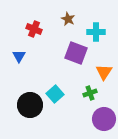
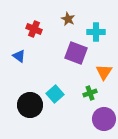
blue triangle: rotated 24 degrees counterclockwise
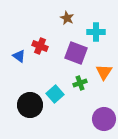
brown star: moved 1 px left, 1 px up
red cross: moved 6 px right, 17 px down
green cross: moved 10 px left, 10 px up
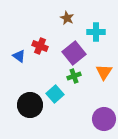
purple square: moved 2 px left; rotated 30 degrees clockwise
green cross: moved 6 px left, 7 px up
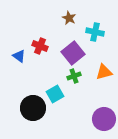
brown star: moved 2 px right
cyan cross: moved 1 px left; rotated 12 degrees clockwise
purple square: moved 1 px left
orange triangle: rotated 42 degrees clockwise
cyan square: rotated 12 degrees clockwise
black circle: moved 3 px right, 3 px down
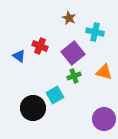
orange triangle: rotated 30 degrees clockwise
cyan square: moved 1 px down
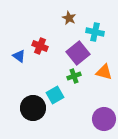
purple square: moved 5 px right
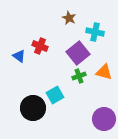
green cross: moved 5 px right
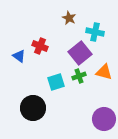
purple square: moved 2 px right
cyan square: moved 1 px right, 13 px up; rotated 12 degrees clockwise
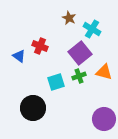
cyan cross: moved 3 px left, 3 px up; rotated 18 degrees clockwise
